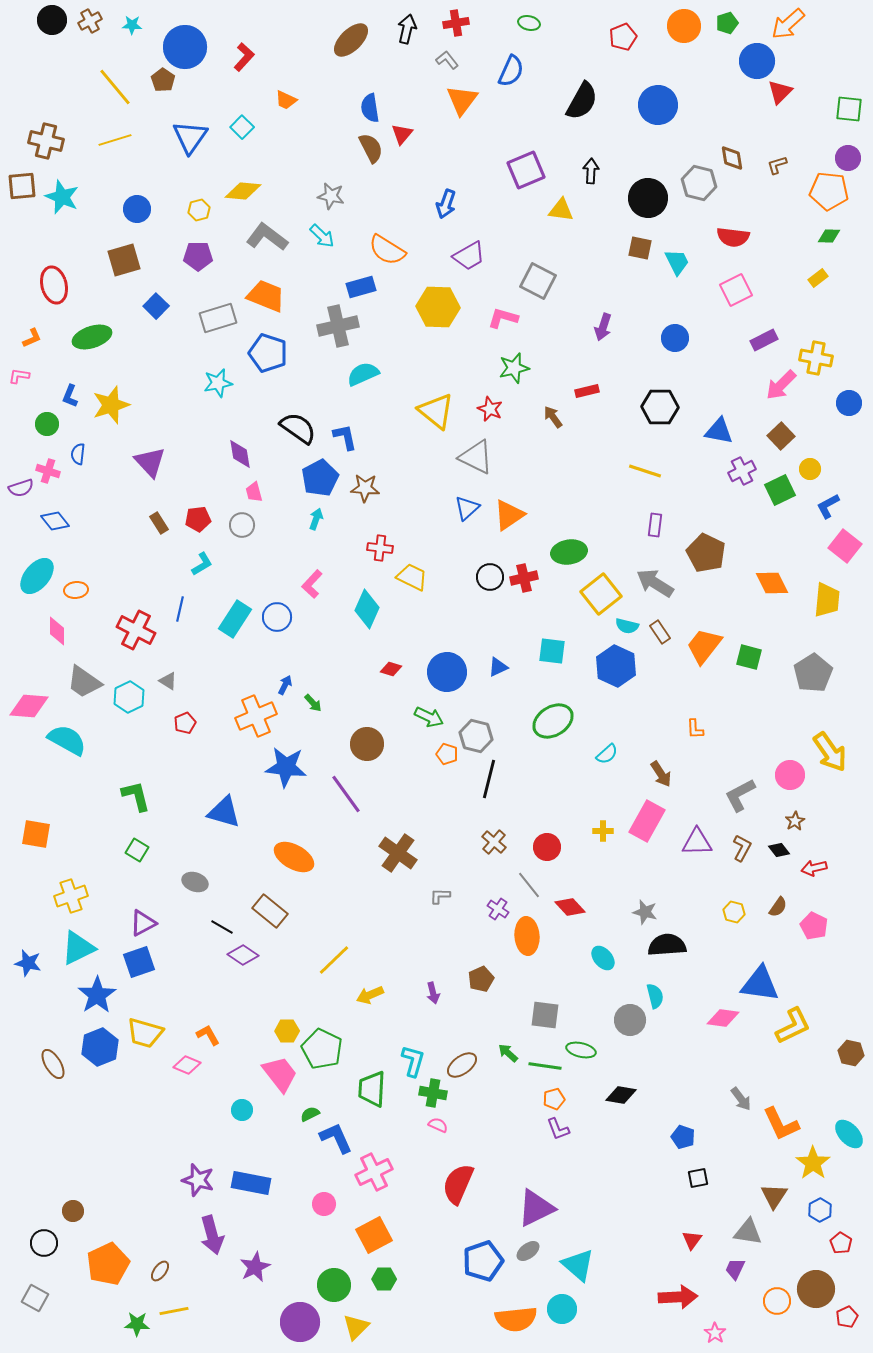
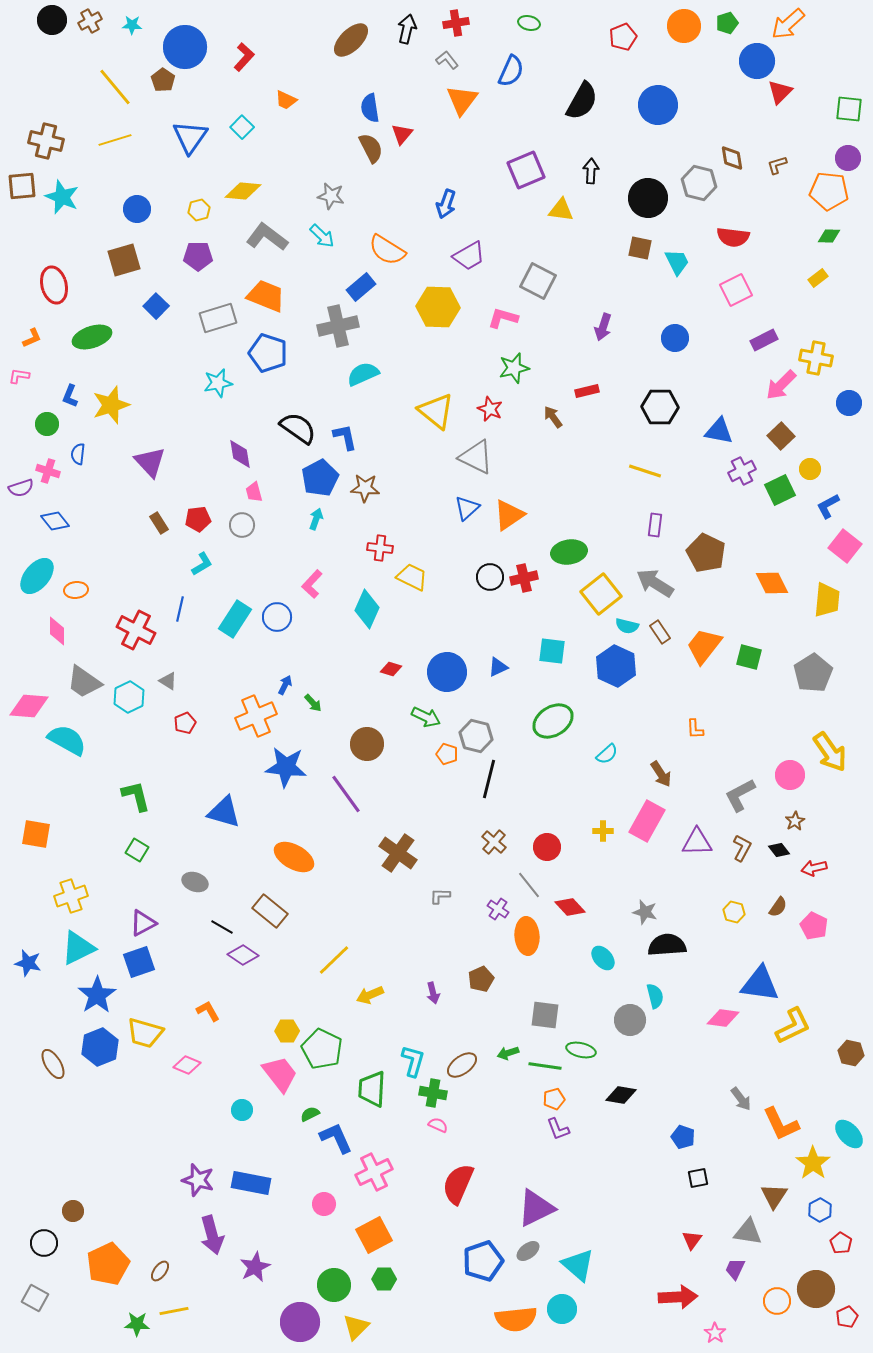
blue rectangle at (361, 287): rotated 24 degrees counterclockwise
green arrow at (429, 717): moved 3 px left
orange L-shape at (208, 1035): moved 24 px up
green arrow at (508, 1053): rotated 60 degrees counterclockwise
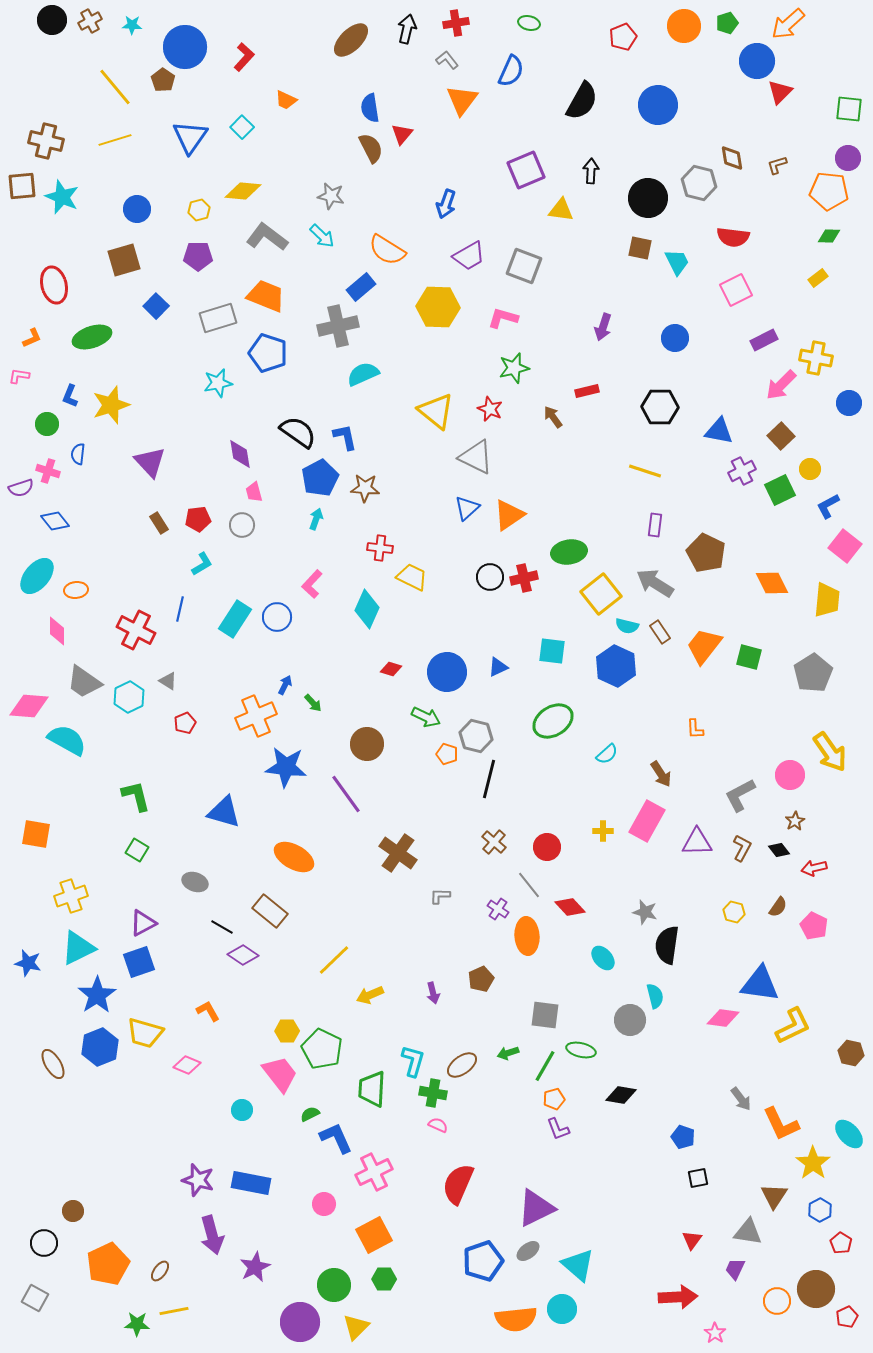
gray square at (538, 281): moved 14 px left, 15 px up; rotated 6 degrees counterclockwise
black semicircle at (298, 428): moved 4 px down
black semicircle at (667, 945): rotated 78 degrees counterclockwise
green line at (545, 1066): rotated 68 degrees counterclockwise
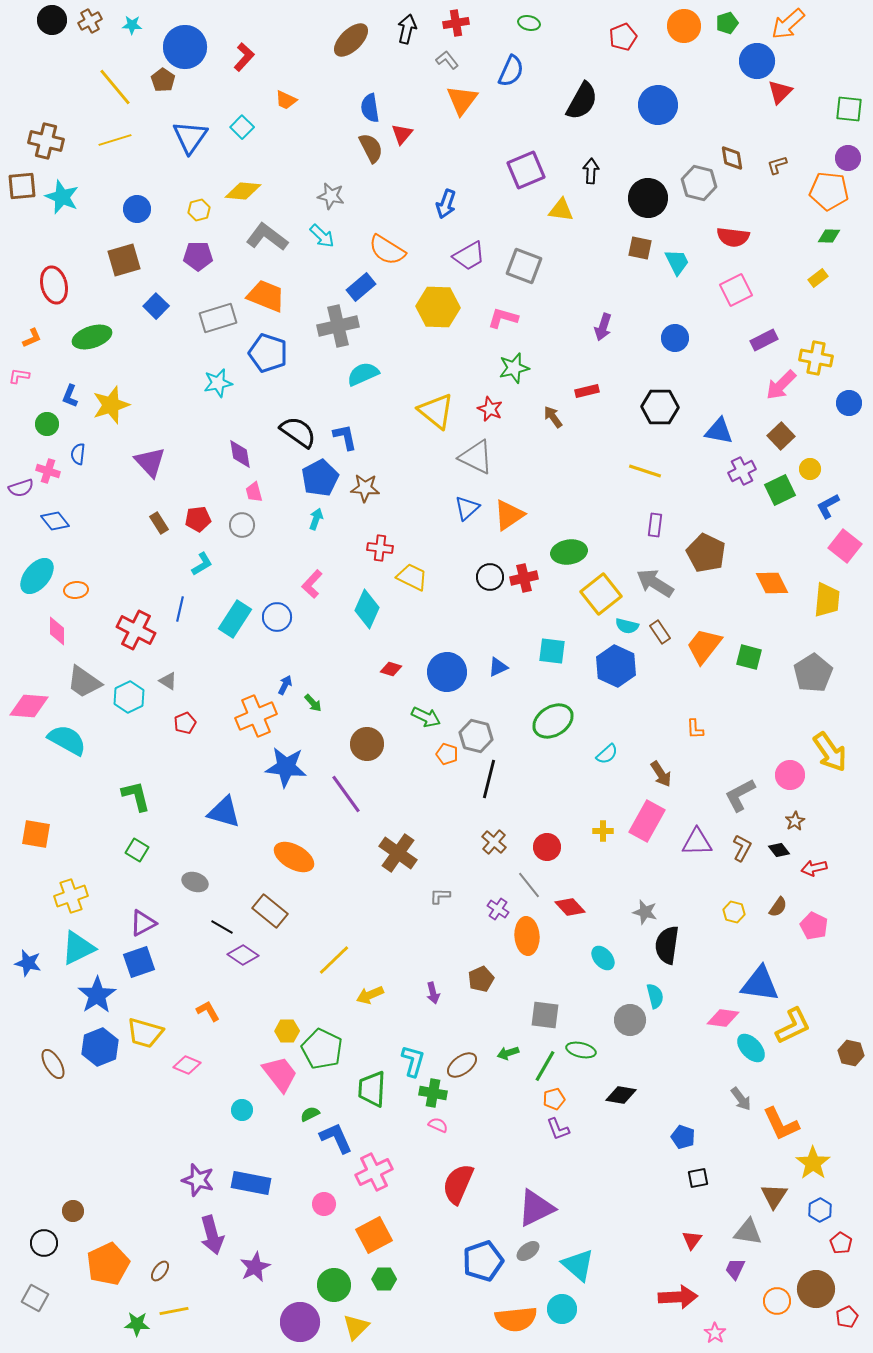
cyan ellipse at (849, 1134): moved 98 px left, 86 px up
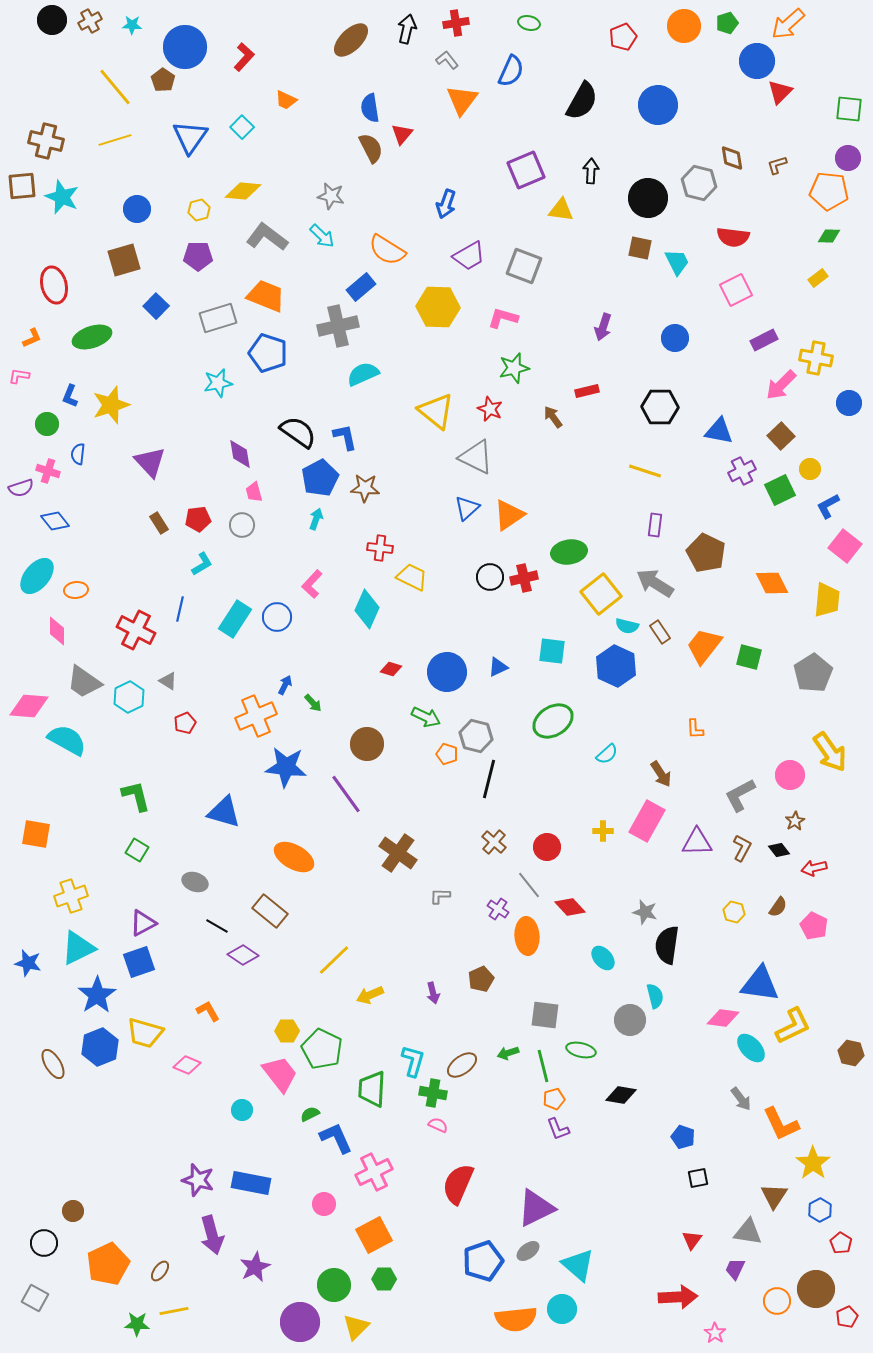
black line at (222, 927): moved 5 px left, 1 px up
green line at (545, 1066): moved 2 px left; rotated 44 degrees counterclockwise
